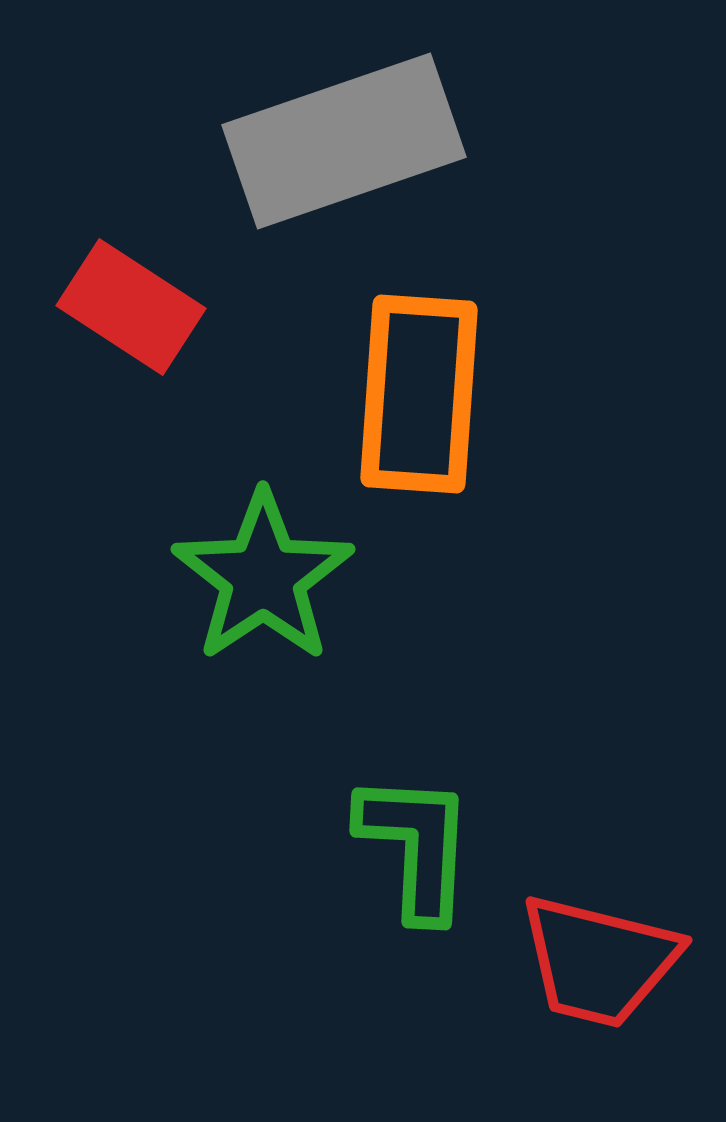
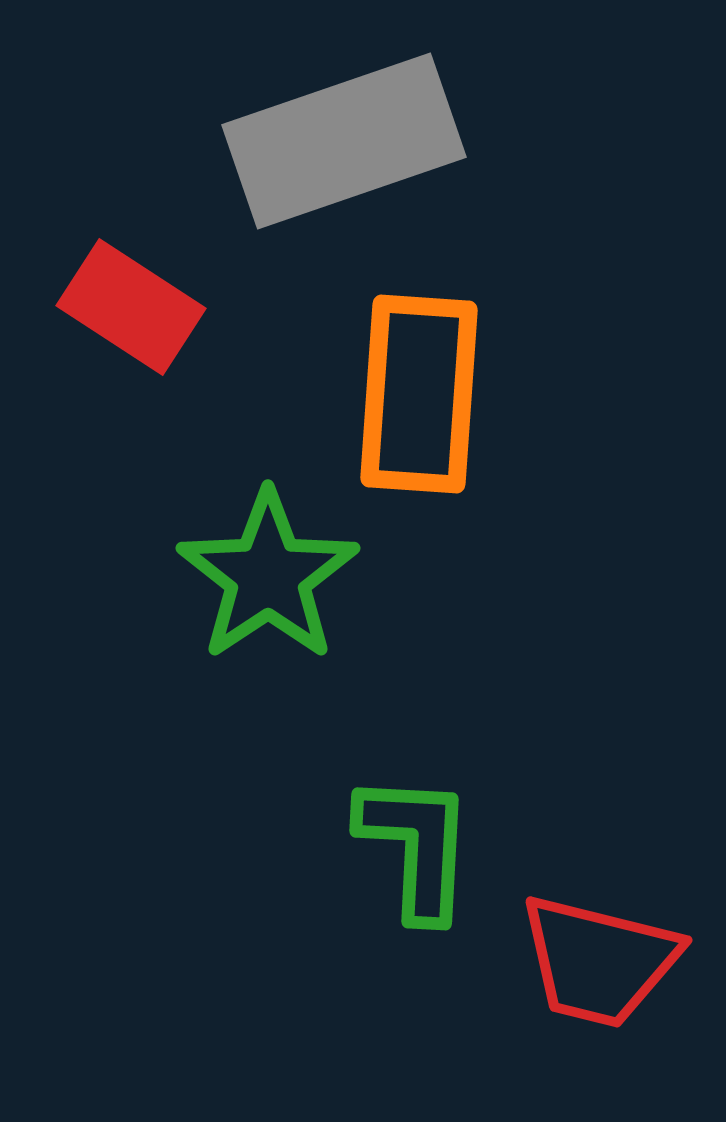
green star: moved 5 px right, 1 px up
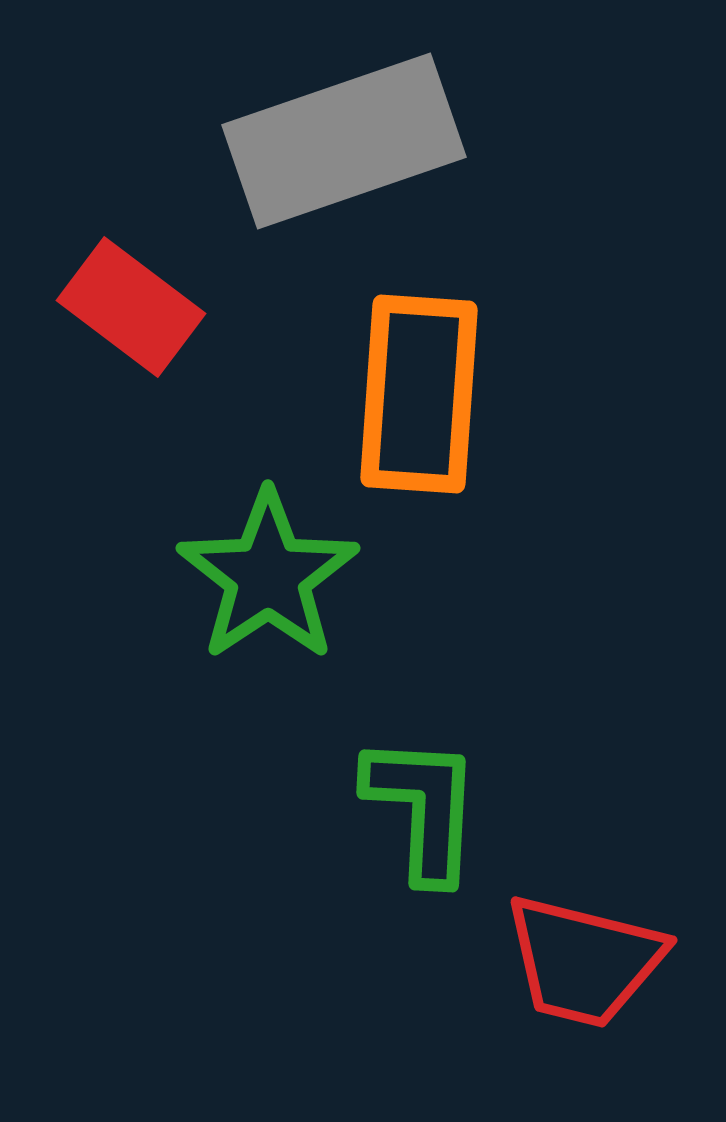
red rectangle: rotated 4 degrees clockwise
green L-shape: moved 7 px right, 38 px up
red trapezoid: moved 15 px left
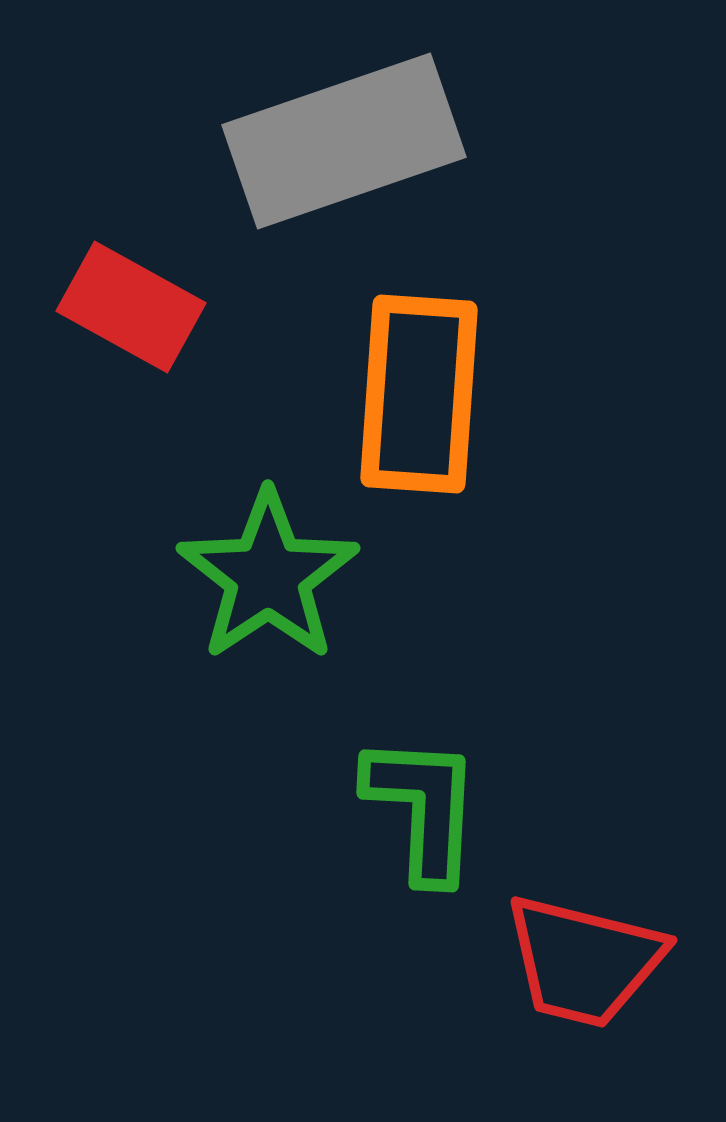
red rectangle: rotated 8 degrees counterclockwise
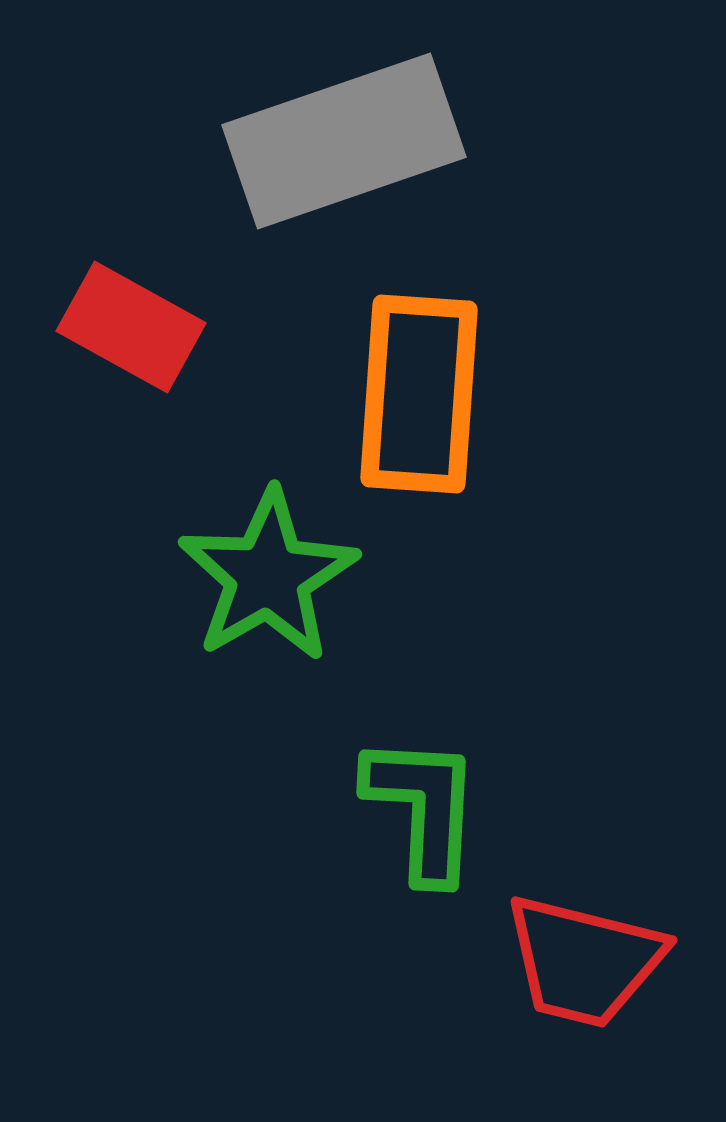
red rectangle: moved 20 px down
green star: rotated 4 degrees clockwise
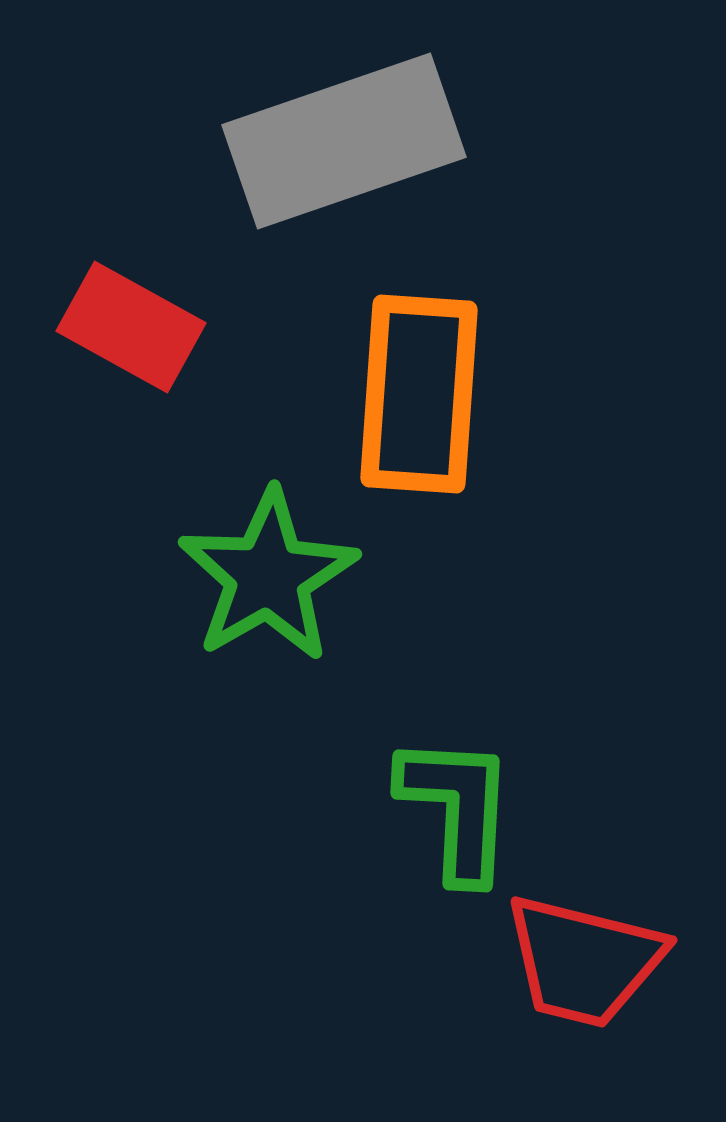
green L-shape: moved 34 px right
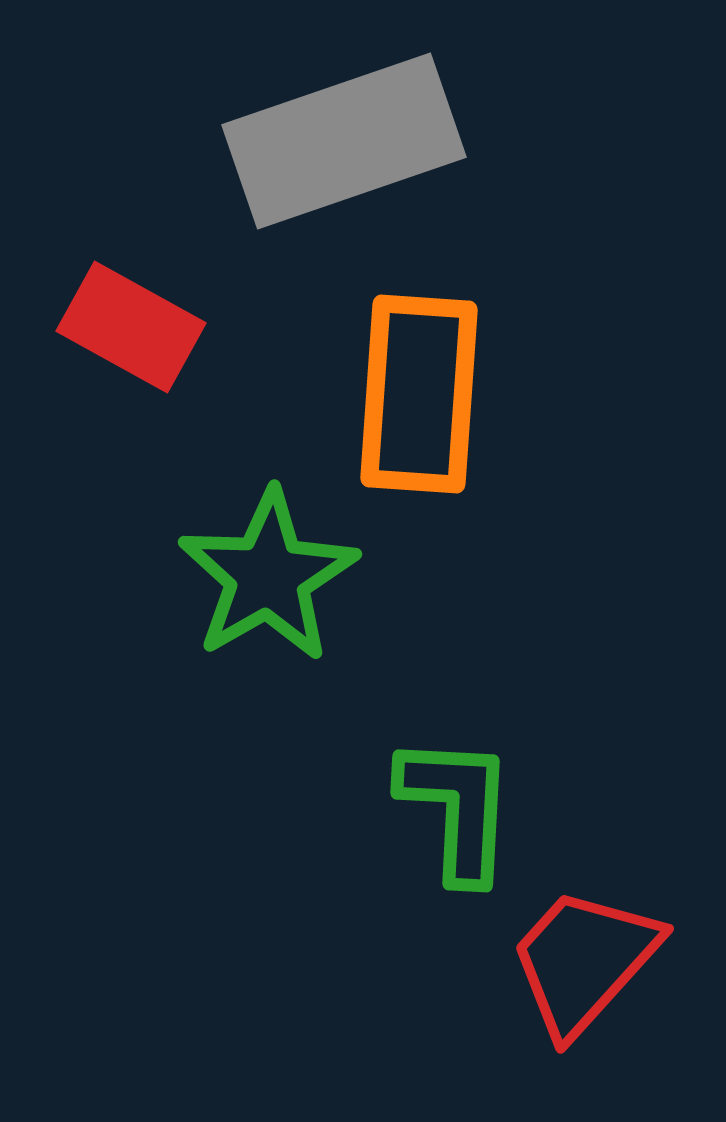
red trapezoid: rotated 118 degrees clockwise
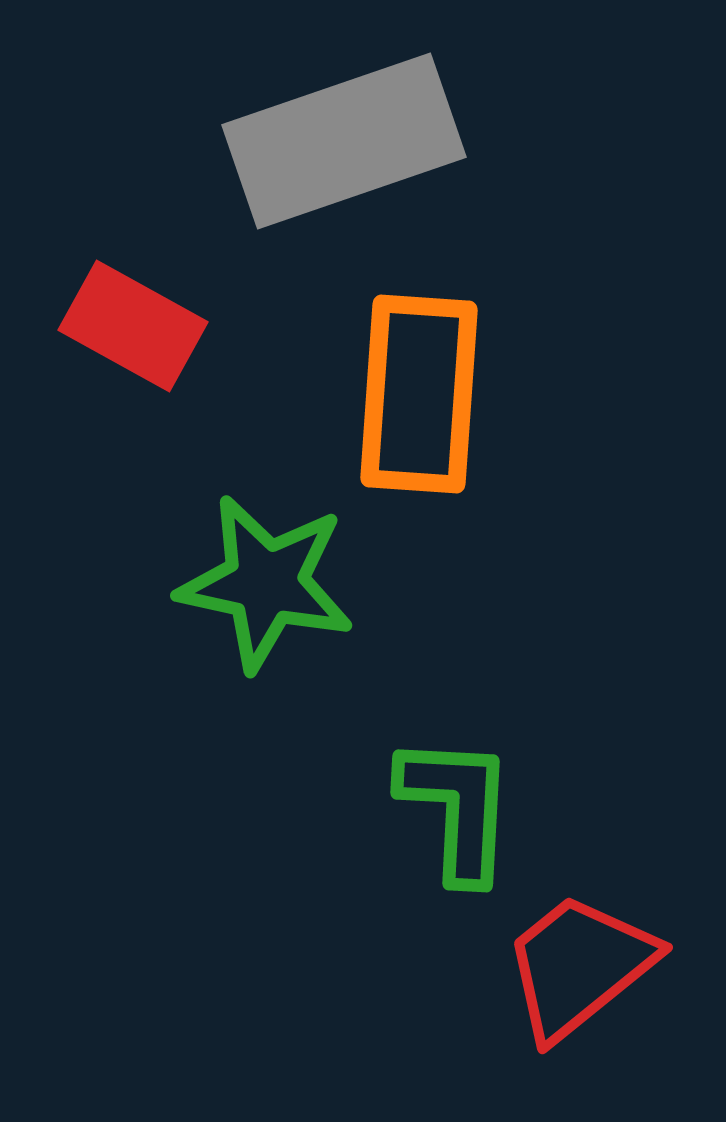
red rectangle: moved 2 px right, 1 px up
green star: moved 2 px left, 7 px down; rotated 30 degrees counterclockwise
red trapezoid: moved 5 px left, 5 px down; rotated 9 degrees clockwise
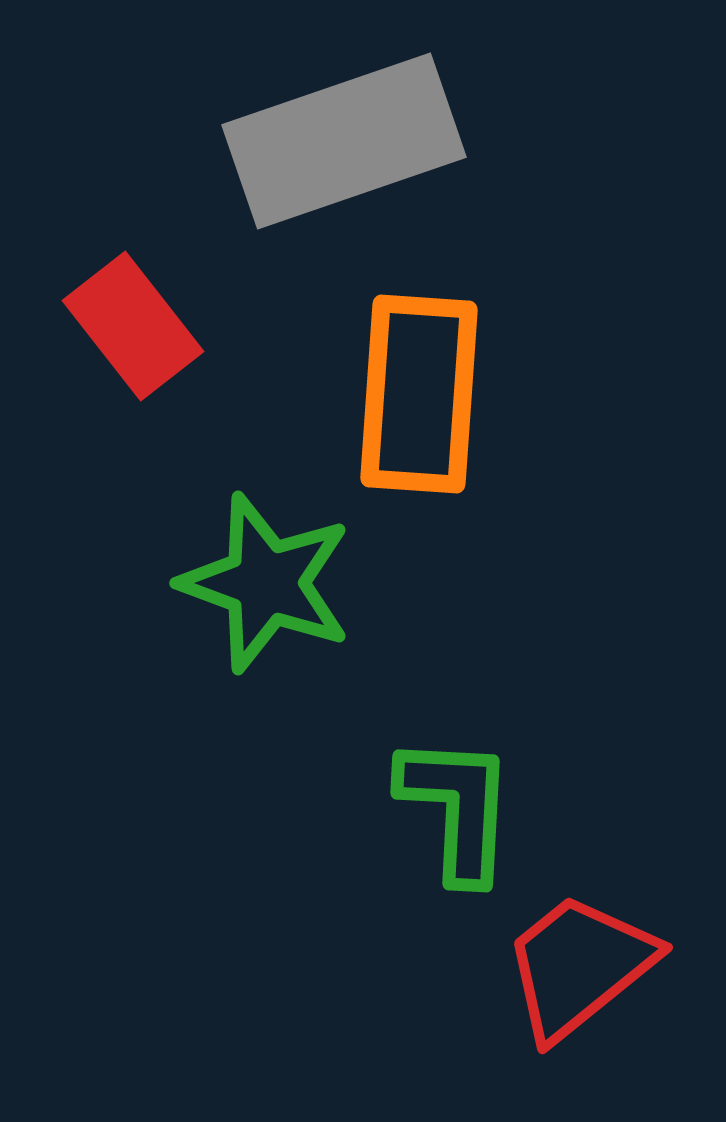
red rectangle: rotated 23 degrees clockwise
green star: rotated 8 degrees clockwise
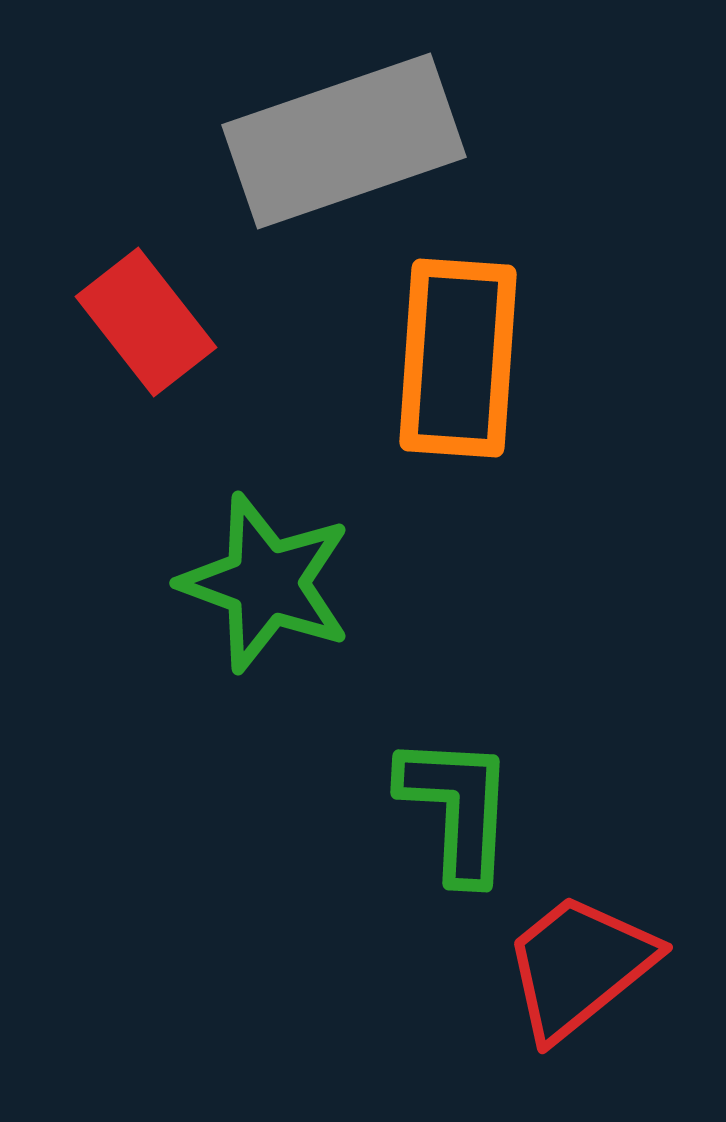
red rectangle: moved 13 px right, 4 px up
orange rectangle: moved 39 px right, 36 px up
